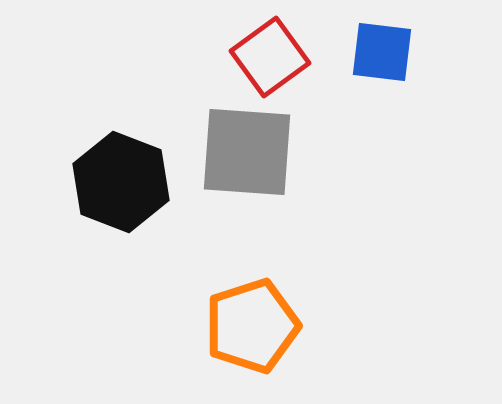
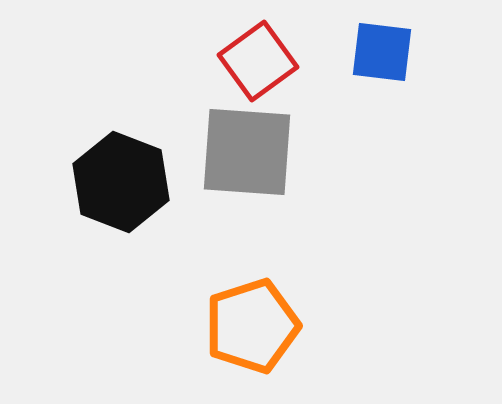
red square: moved 12 px left, 4 px down
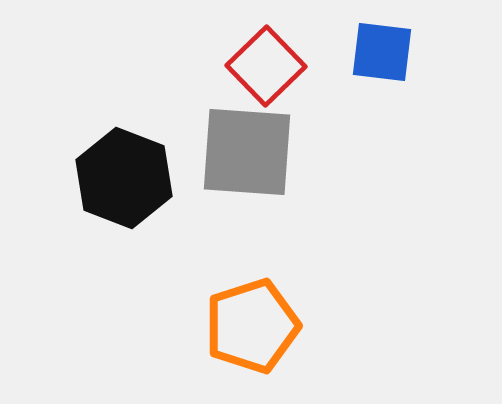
red square: moved 8 px right, 5 px down; rotated 8 degrees counterclockwise
black hexagon: moved 3 px right, 4 px up
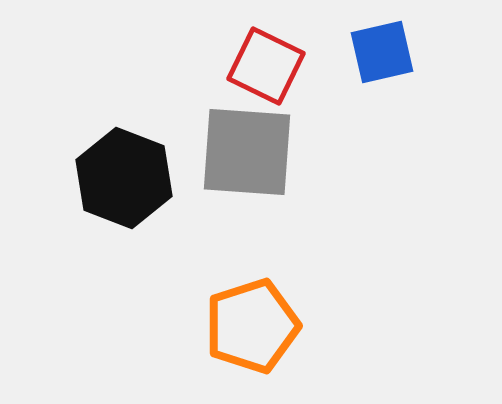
blue square: rotated 20 degrees counterclockwise
red square: rotated 20 degrees counterclockwise
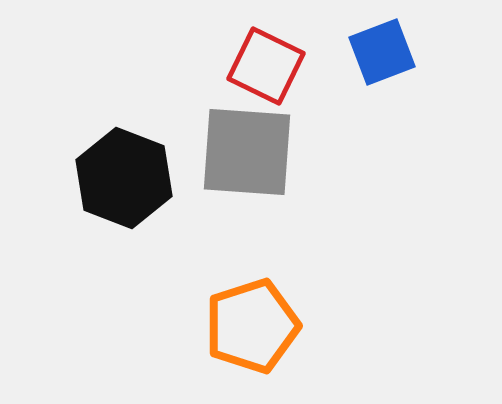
blue square: rotated 8 degrees counterclockwise
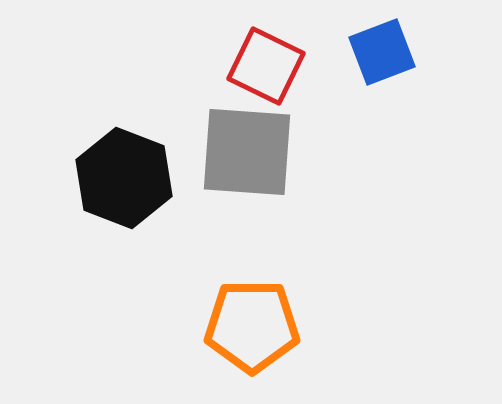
orange pentagon: rotated 18 degrees clockwise
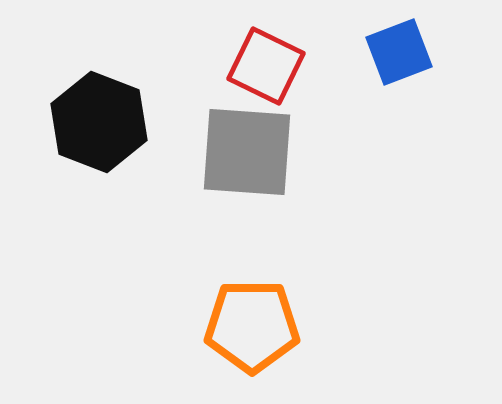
blue square: moved 17 px right
black hexagon: moved 25 px left, 56 px up
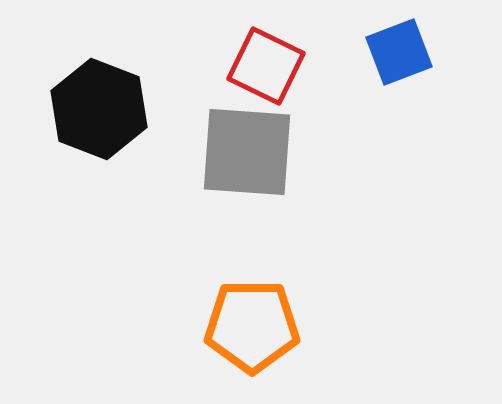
black hexagon: moved 13 px up
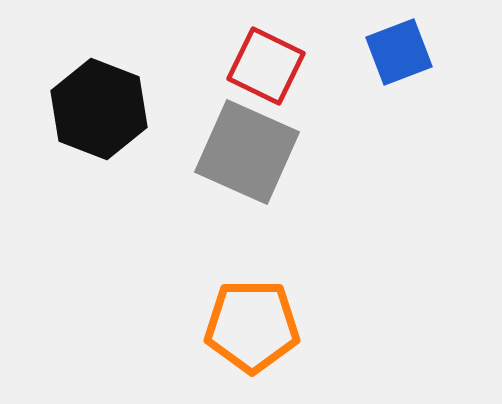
gray square: rotated 20 degrees clockwise
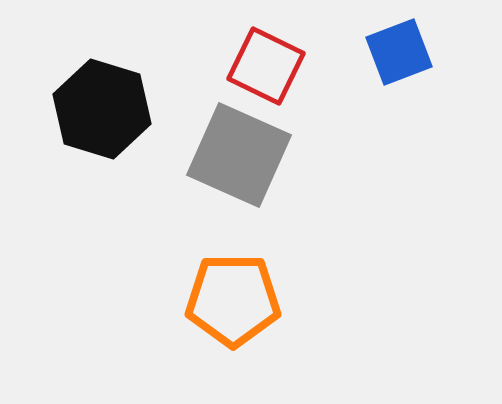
black hexagon: moved 3 px right; rotated 4 degrees counterclockwise
gray square: moved 8 px left, 3 px down
orange pentagon: moved 19 px left, 26 px up
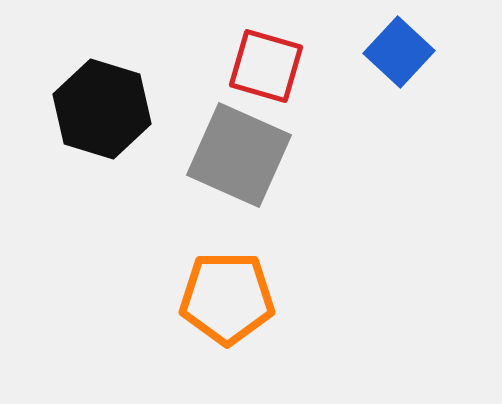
blue square: rotated 26 degrees counterclockwise
red square: rotated 10 degrees counterclockwise
orange pentagon: moved 6 px left, 2 px up
